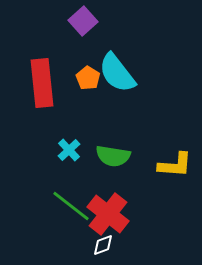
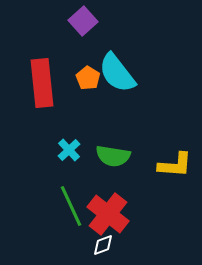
green line: rotated 27 degrees clockwise
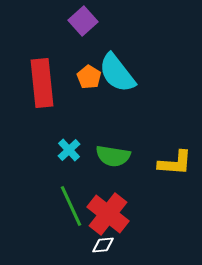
orange pentagon: moved 1 px right, 1 px up
yellow L-shape: moved 2 px up
white diamond: rotated 15 degrees clockwise
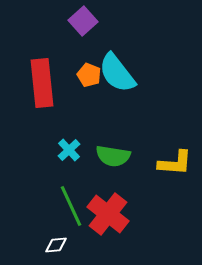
orange pentagon: moved 2 px up; rotated 10 degrees counterclockwise
white diamond: moved 47 px left
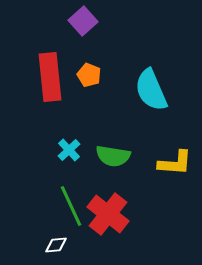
cyan semicircle: moved 34 px right, 17 px down; rotated 15 degrees clockwise
red rectangle: moved 8 px right, 6 px up
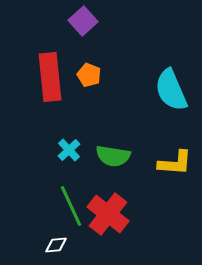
cyan semicircle: moved 20 px right
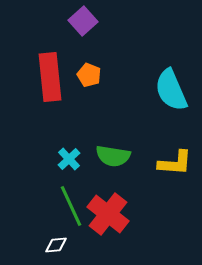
cyan cross: moved 9 px down
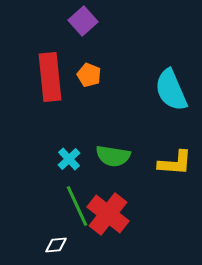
green line: moved 6 px right
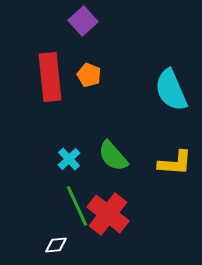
green semicircle: rotated 40 degrees clockwise
